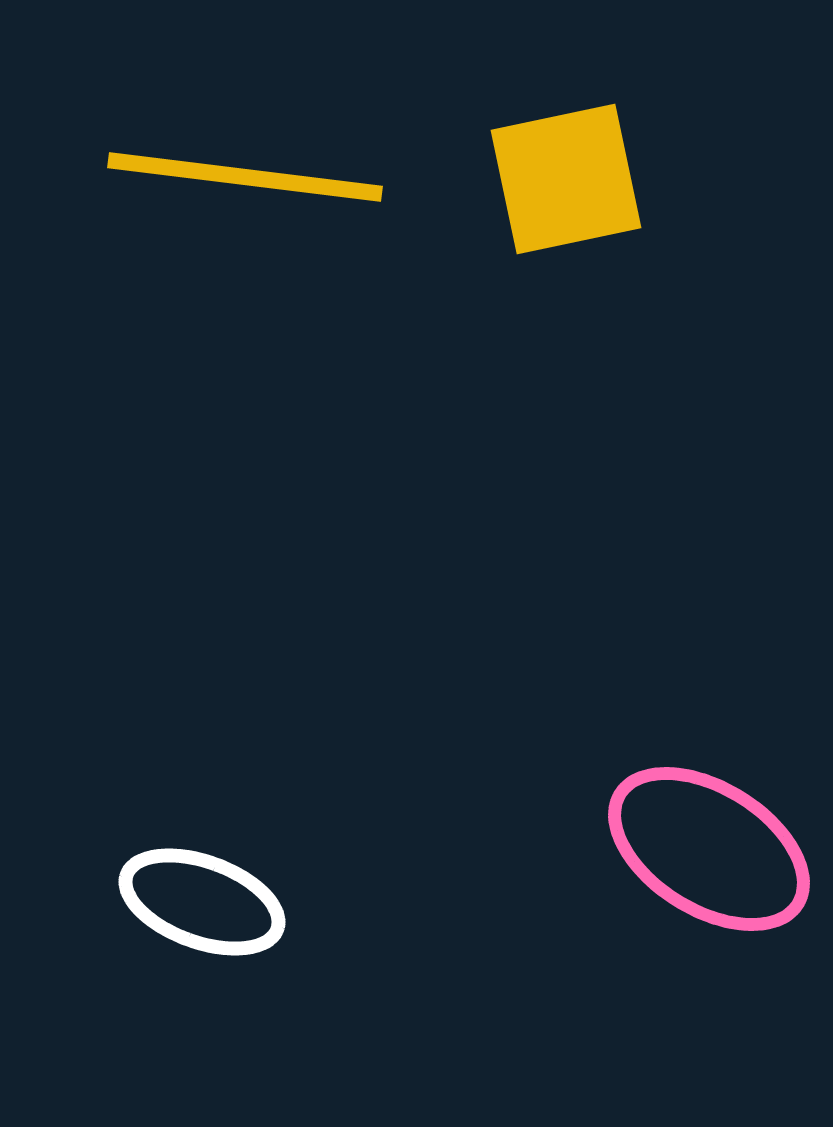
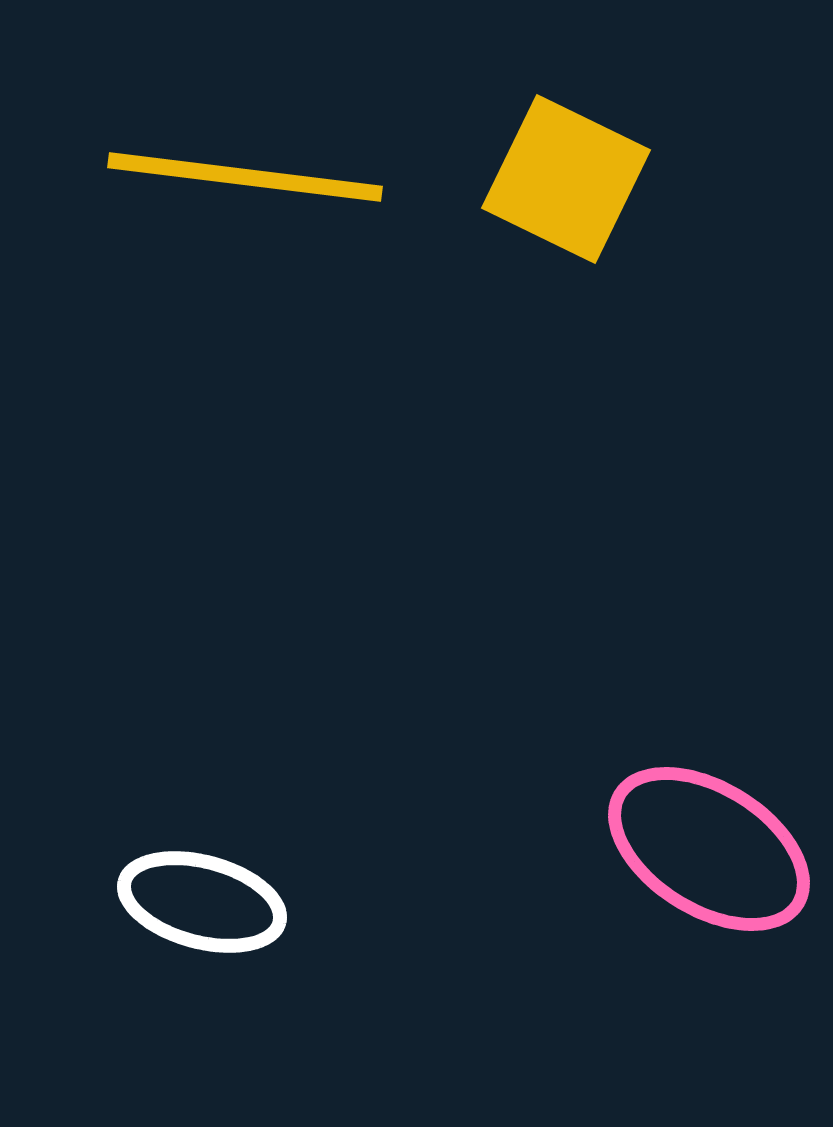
yellow square: rotated 38 degrees clockwise
white ellipse: rotated 5 degrees counterclockwise
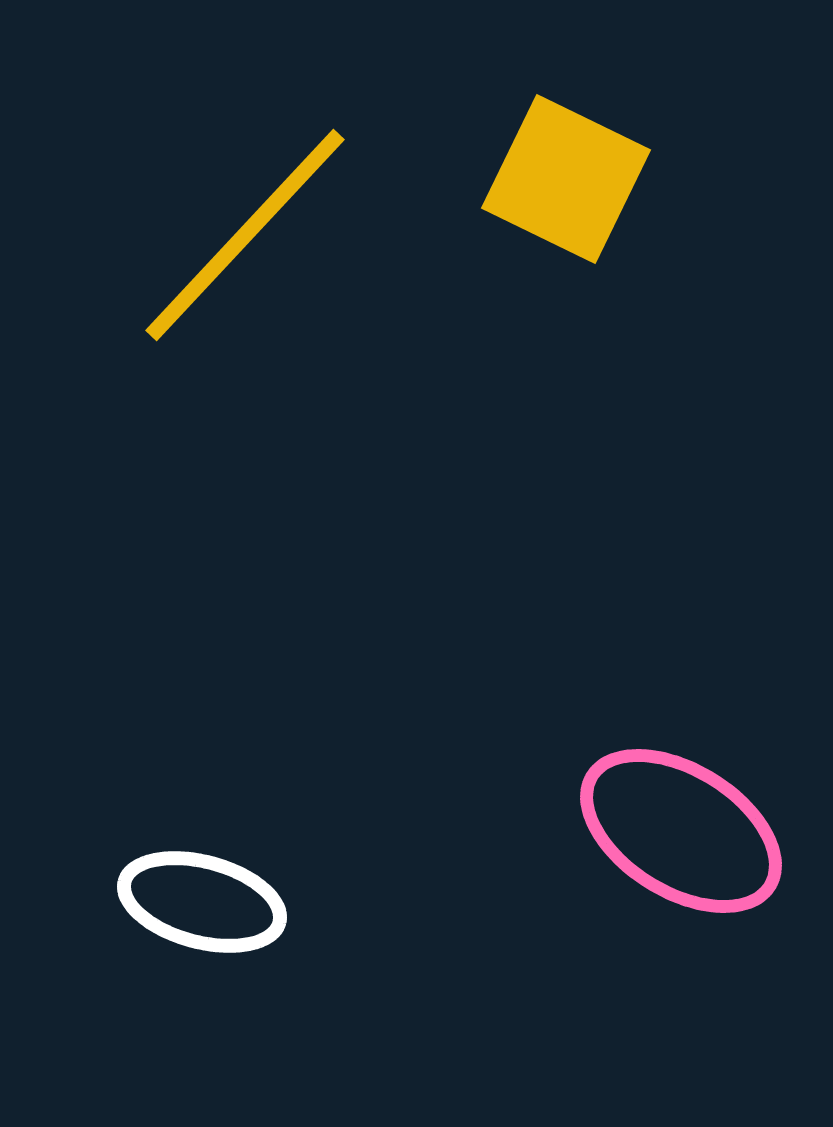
yellow line: moved 58 px down; rotated 54 degrees counterclockwise
pink ellipse: moved 28 px left, 18 px up
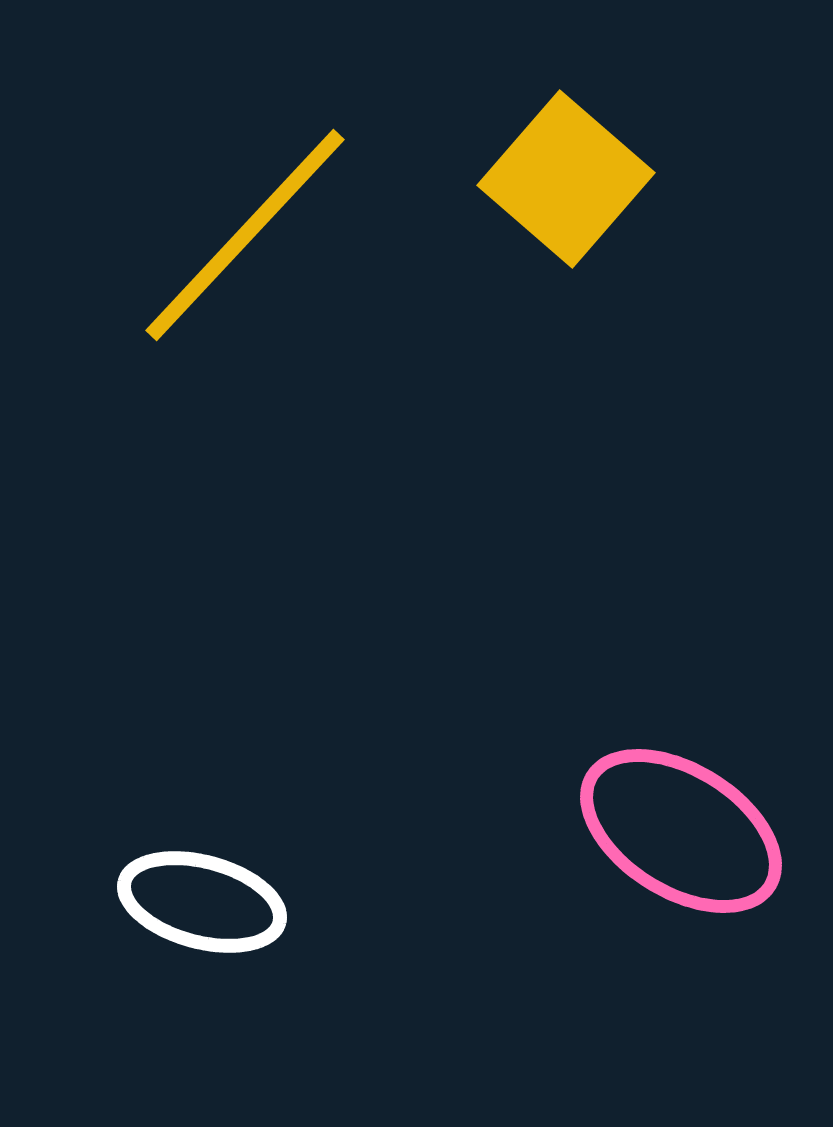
yellow square: rotated 15 degrees clockwise
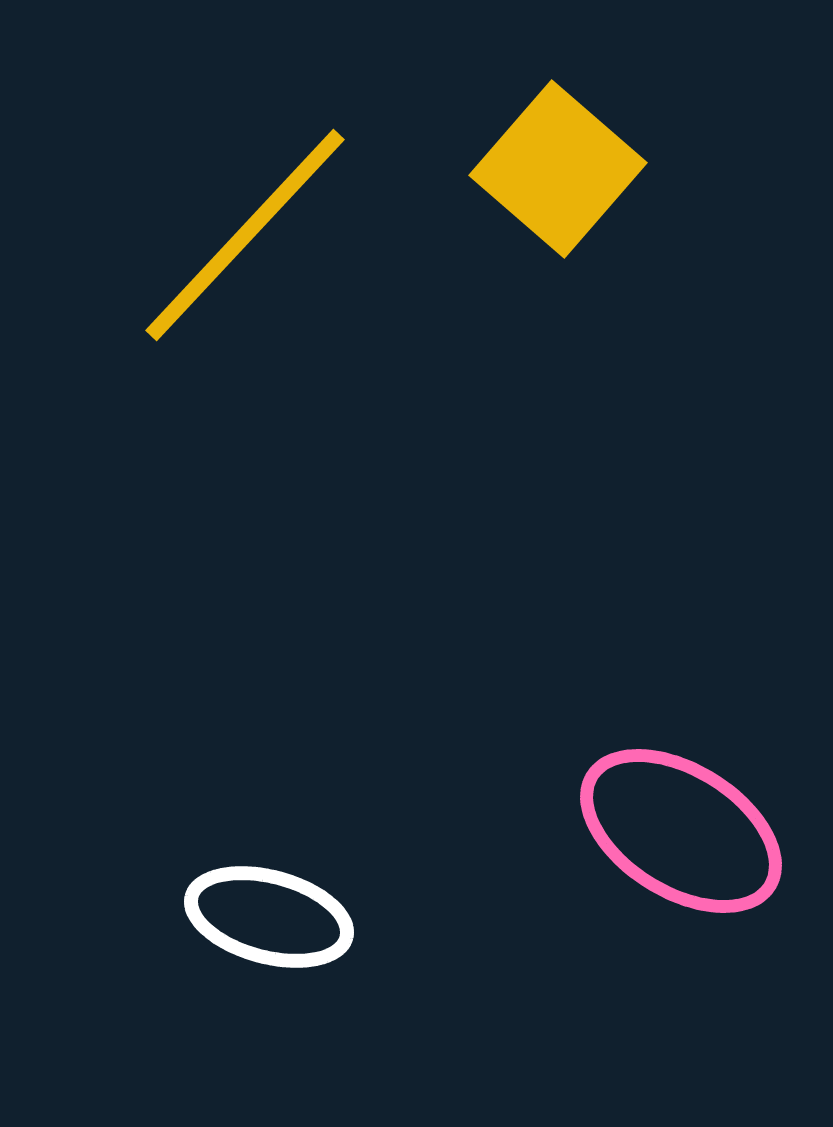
yellow square: moved 8 px left, 10 px up
white ellipse: moved 67 px right, 15 px down
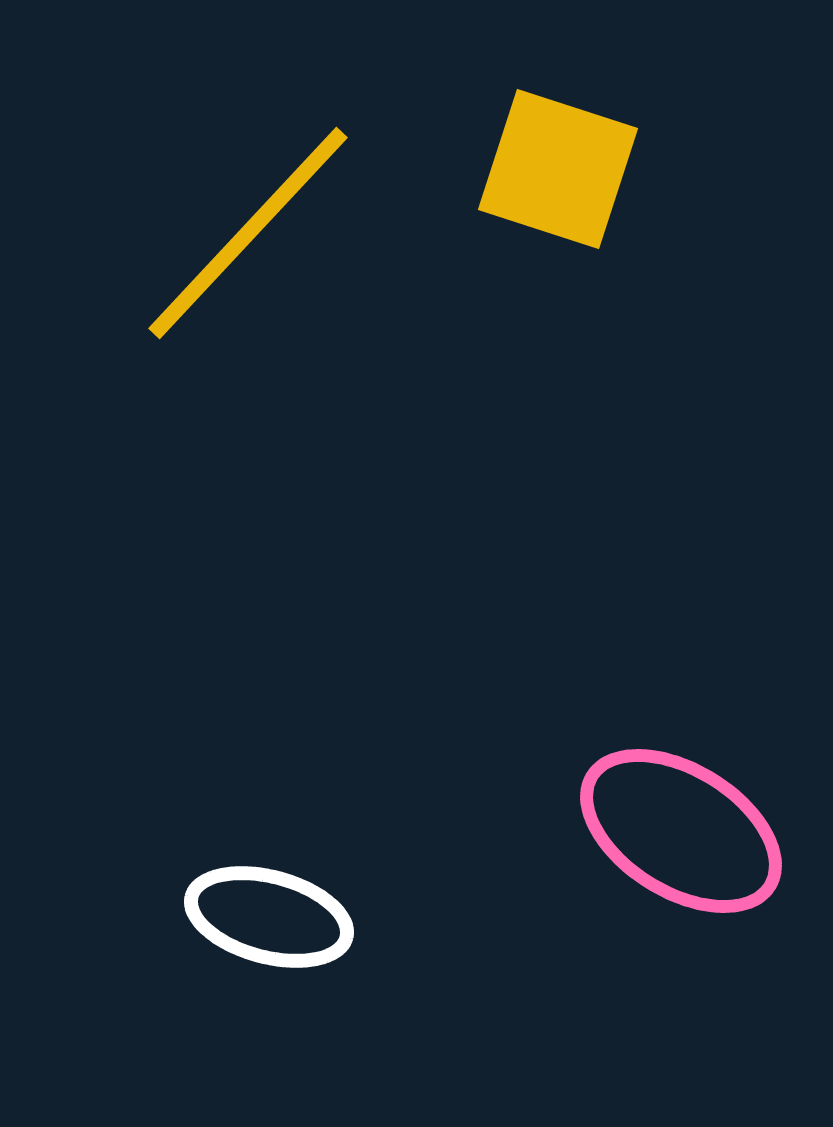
yellow square: rotated 23 degrees counterclockwise
yellow line: moved 3 px right, 2 px up
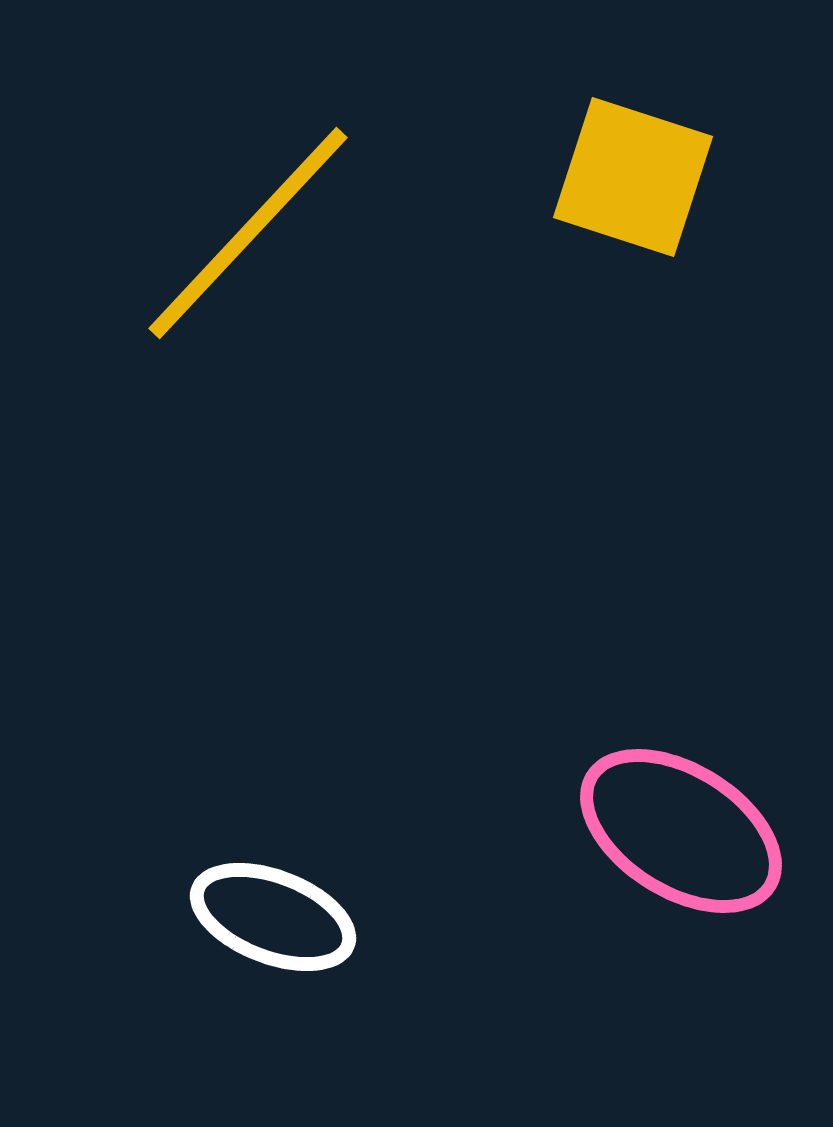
yellow square: moved 75 px right, 8 px down
white ellipse: moved 4 px right; rotated 6 degrees clockwise
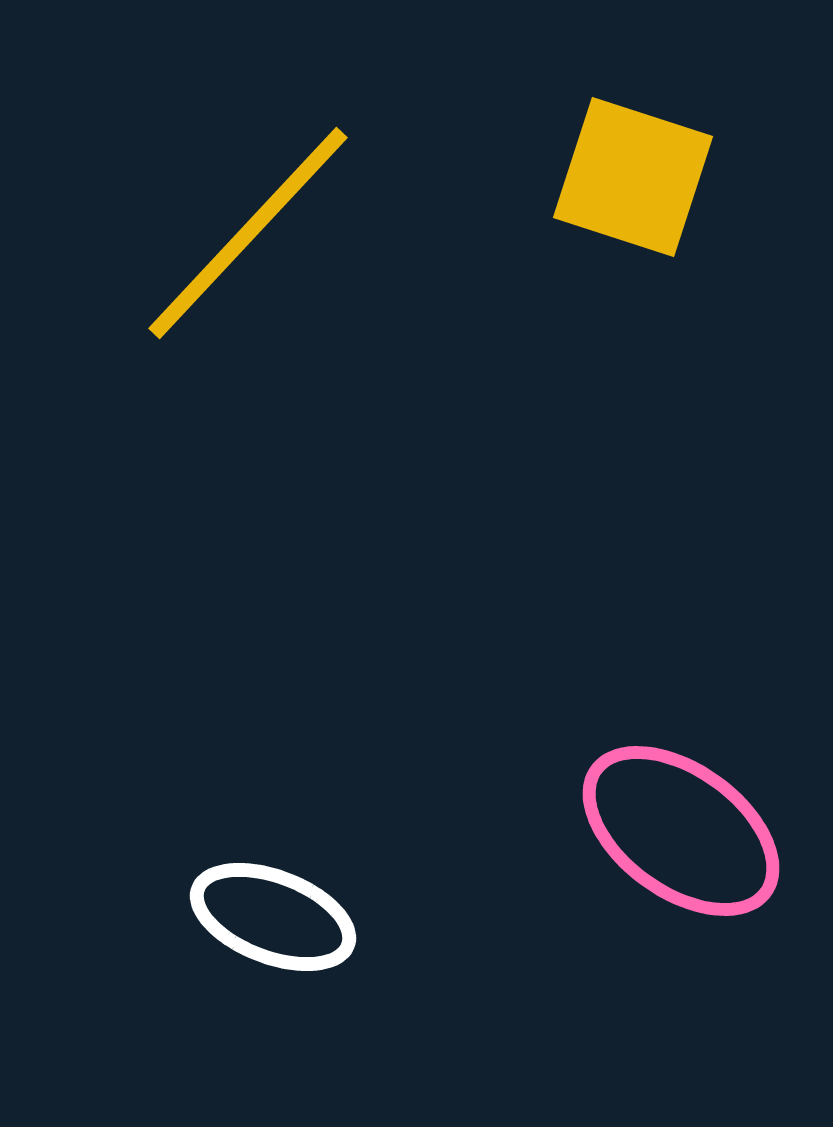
pink ellipse: rotated 4 degrees clockwise
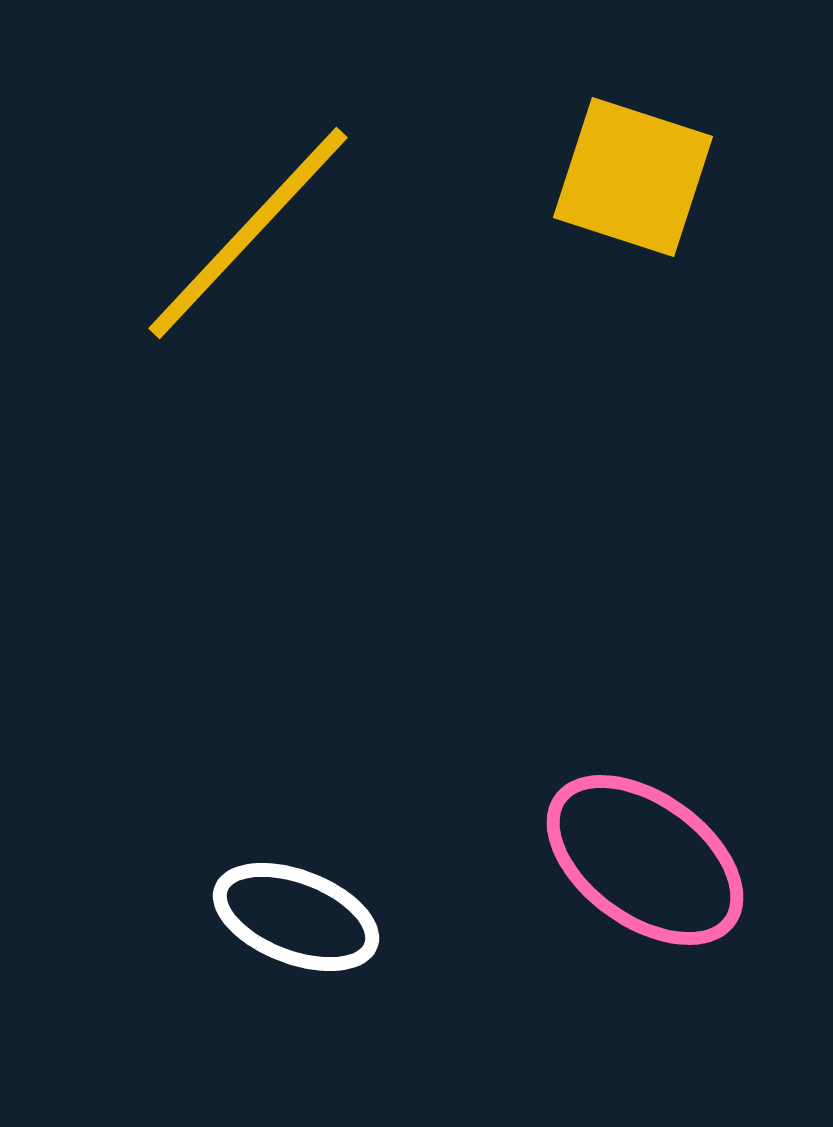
pink ellipse: moved 36 px left, 29 px down
white ellipse: moved 23 px right
